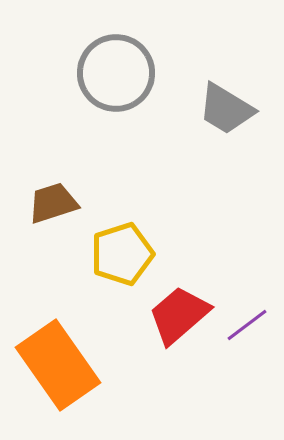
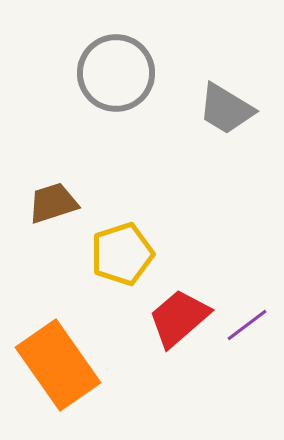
red trapezoid: moved 3 px down
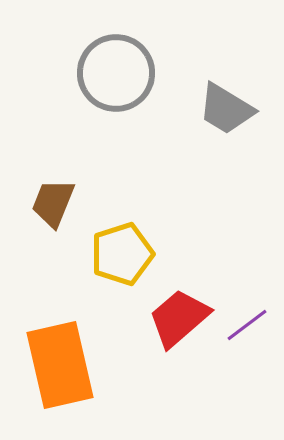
brown trapezoid: rotated 50 degrees counterclockwise
orange rectangle: moved 2 px right; rotated 22 degrees clockwise
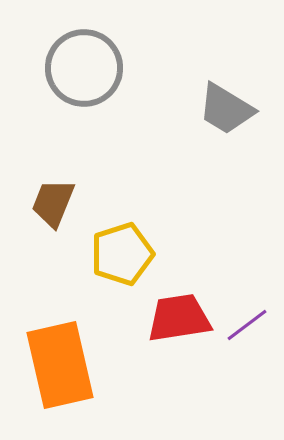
gray circle: moved 32 px left, 5 px up
red trapezoid: rotated 32 degrees clockwise
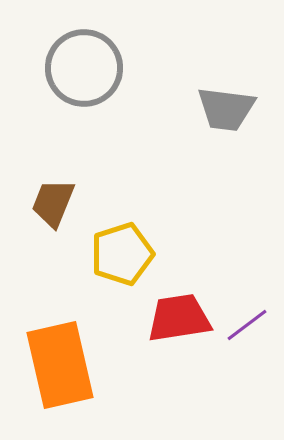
gray trapezoid: rotated 24 degrees counterclockwise
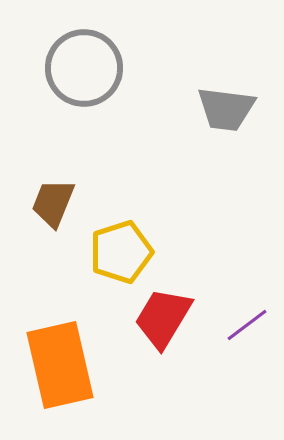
yellow pentagon: moved 1 px left, 2 px up
red trapezoid: moved 16 px left; rotated 50 degrees counterclockwise
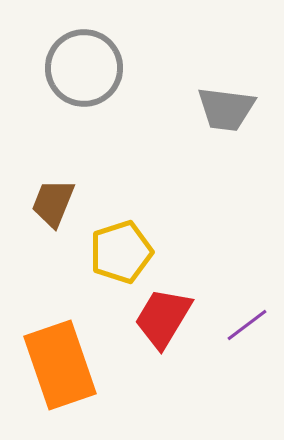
orange rectangle: rotated 6 degrees counterclockwise
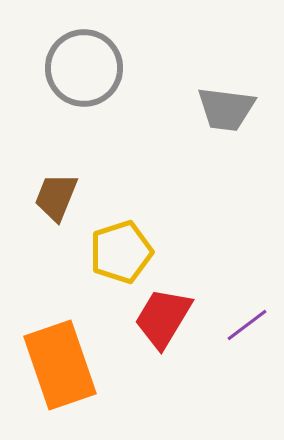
brown trapezoid: moved 3 px right, 6 px up
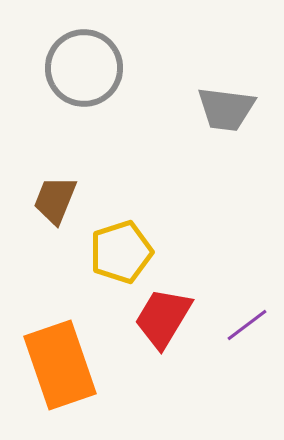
brown trapezoid: moved 1 px left, 3 px down
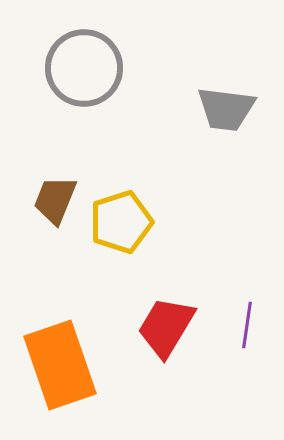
yellow pentagon: moved 30 px up
red trapezoid: moved 3 px right, 9 px down
purple line: rotated 45 degrees counterclockwise
